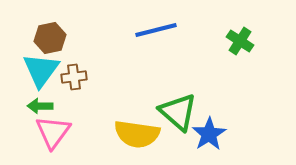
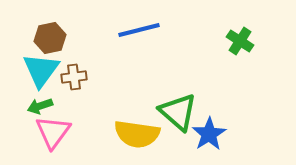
blue line: moved 17 px left
green arrow: rotated 20 degrees counterclockwise
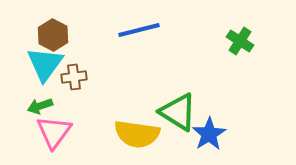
brown hexagon: moved 3 px right, 3 px up; rotated 20 degrees counterclockwise
cyan triangle: moved 4 px right, 6 px up
green triangle: rotated 9 degrees counterclockwise
pink triangle: moved 1 px right
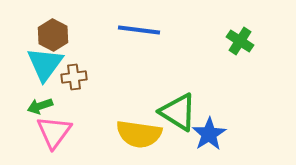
blue line: rotated 21 degrees clockwise
yellow semicircle: moved 2 px right
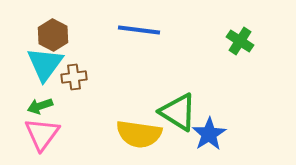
pink triangle: moved 12 px left, 2 px down
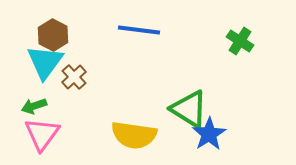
cyan triangle: moved 2 px up
brown cross: rotated 35 degrees counterclockwise
green arrow: moved 6 px left
green triangle: moved 11 px right, 3 px up
yellow semicircle: moved 5 px left, 1 px down
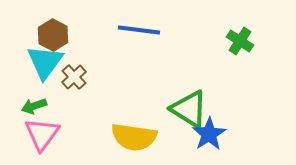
yellow semicircle: moved 2 px down
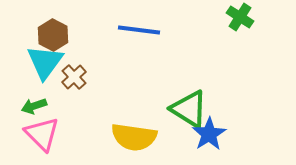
green cross: moved 24 px up
pink triangle: rotated 21 degrees counterclockwise
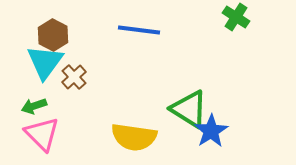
green cross: moved 4 px left
blue star: moved 2 px right, 3 px up
